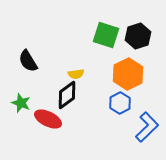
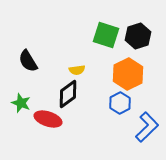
yellow semicircle: moved 1 px right, 4 px up
black diamond: moved 1 px right, 1 px up
red ellipse: rotated 8 degrees counterclockwise
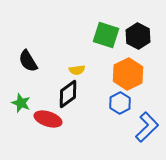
black hexagon: rotated 15 degrees counterclockwise
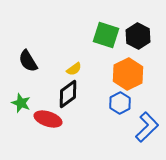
yellow semicircle: moved 3 px left, 1 px up; rotated 28 degrees counterclockwise
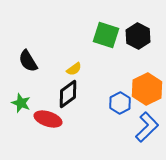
orange hexagon: moved 19 px right, 15 px down
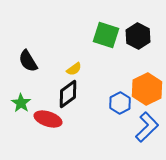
green star: rotated 12 degrees clockwise
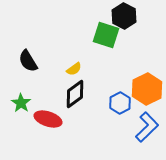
black hexagon: moved 14 px left, 20 px up
black diamond: moved 7 px right
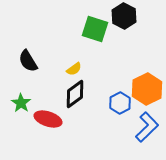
green square: moved 11 px left, 6 px up
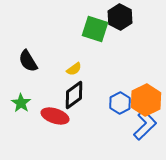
black hexagon: moved 4 px left, 1 px down
orange hexagon: moved 1 px left, 11 px down
black diamond: moved 1 px left, 1 px down
red ellipse: moved 7 px right, 3 px up
blue L-shape: moved 2 px left, 2 px up
